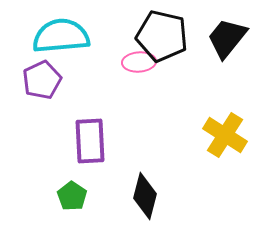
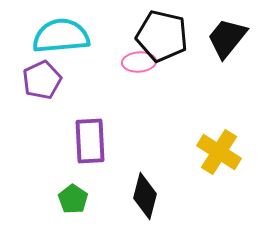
yellow cross: moved 6 px left, 17 px down
green pentagon: moved 1 px right, 3 px down
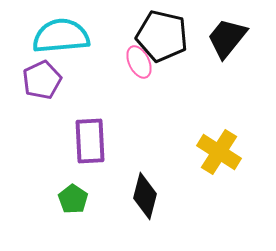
pink ellipse: rotated 68 degrees clockwise
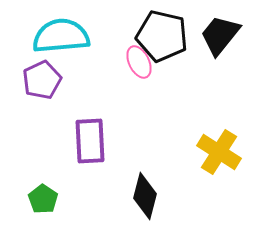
black trapezoid: moved 7 px left, 3 px up
green pentagon: moved 30 px left
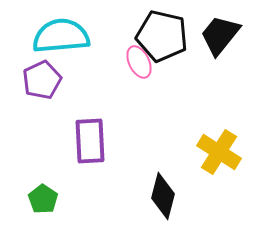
black diamond: moved 18 px right
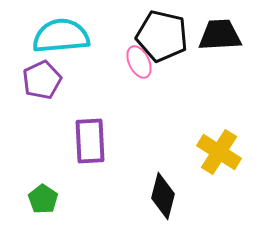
black trapezoid: rotated 48 degrees clockwise
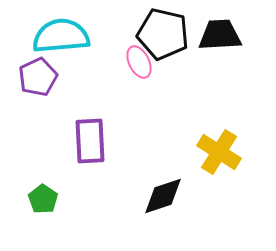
black pentagon: moved 1 px right, 2 px up
purple pentagon: moved 4 px left, 3 px up
black diamond: rotated 57 degrees clockwise
